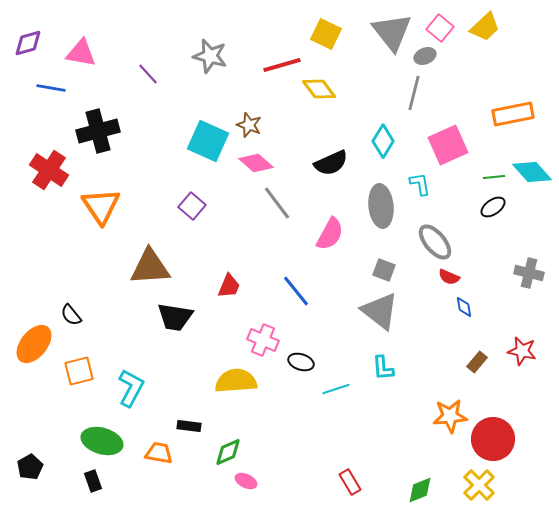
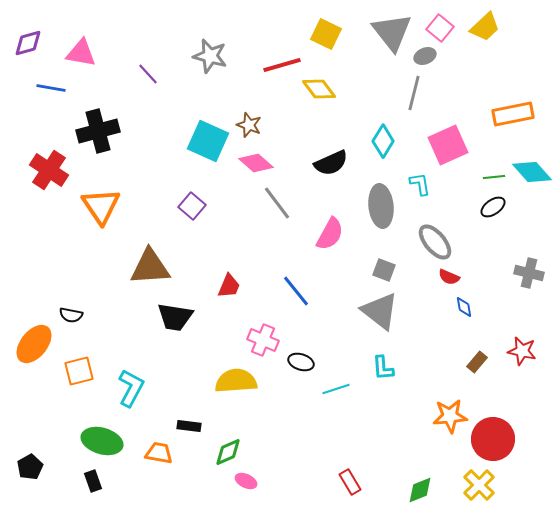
black semicircle at (71, 315): rotated 40 degrees counterclockwise
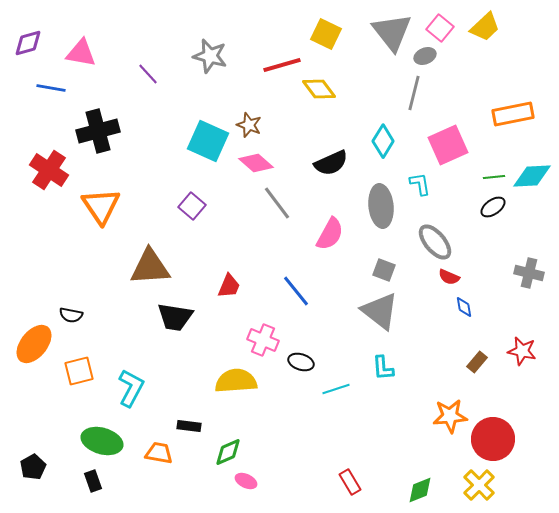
cyan diamond at (532, 172): moved 4 px down; rotated 51 degrees counterclockwise
black pentagon at (30, 467): moved 3 px right
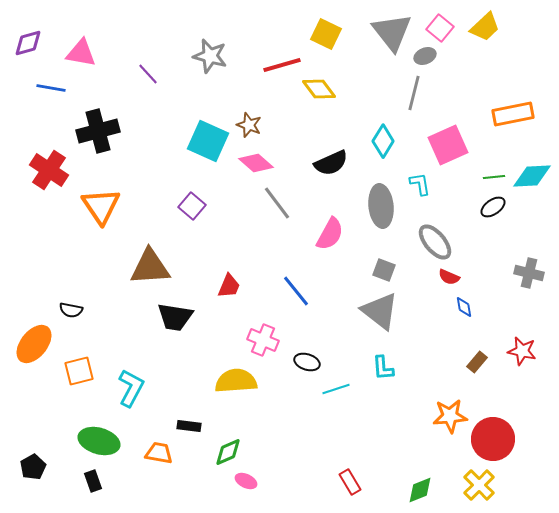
black semicircle at (71, 315): moved 5 px up
black ellipse at (301, 362): moved 6 px right
green ellipse at (102, 441): moved 3 px left
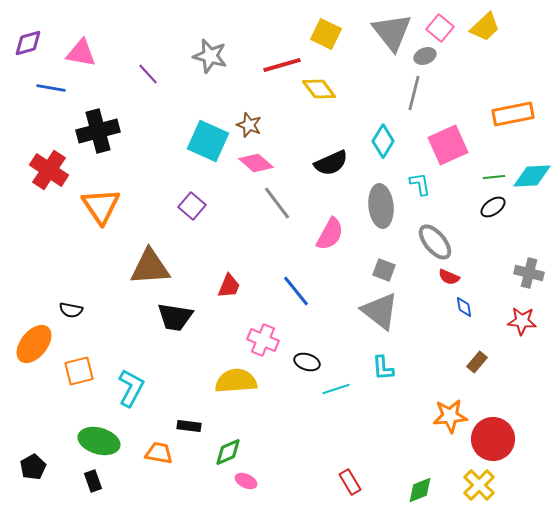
red star at (522, 351): moved 30 px up; rotated 8 degrees counterclockwise
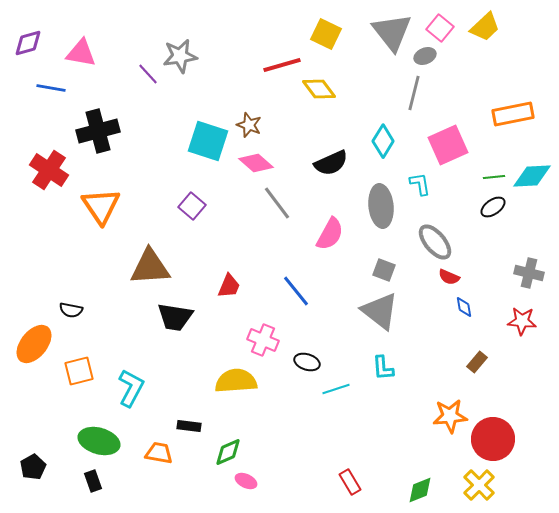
gray star at (210, 56): moved 30 px left; rotated 24 degrees counterclockwise
cyan square at (208, 141): rotated 6 degrees counterclockwise
